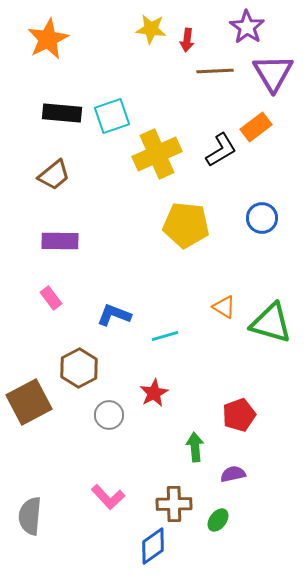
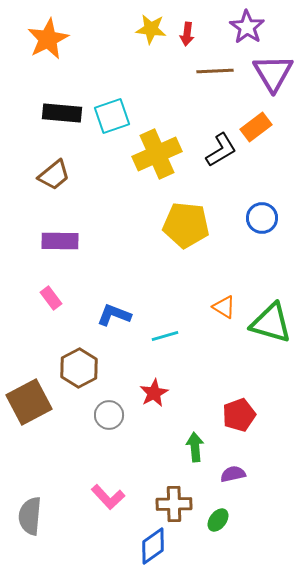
red arrow: moved 6 px up
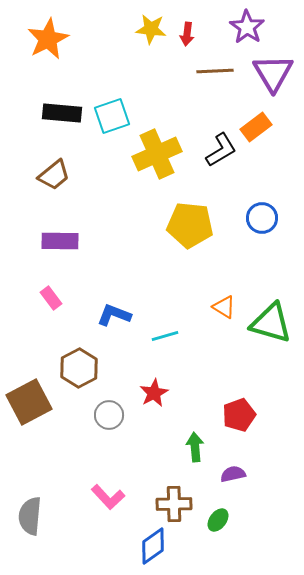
yellow pentagon: moved 4 px right
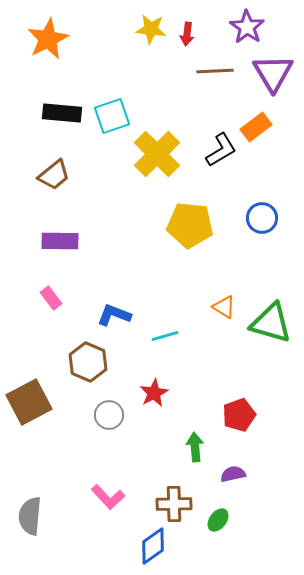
yellow cross: rotated 21 degrees counterclockwise
brown hexagon: moved 9 px right, 6 px up; rotated 9 degrees counterclockwise
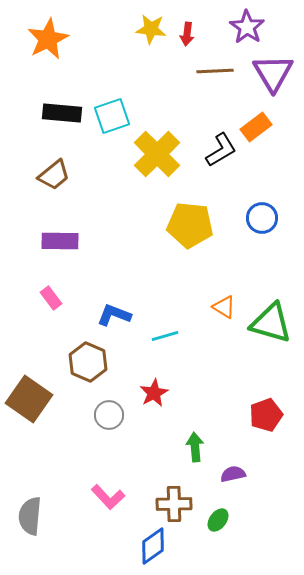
brown square: moved 3 px up; rotated 27 degrees counterclockwise
red pentagon: moved 27 px right
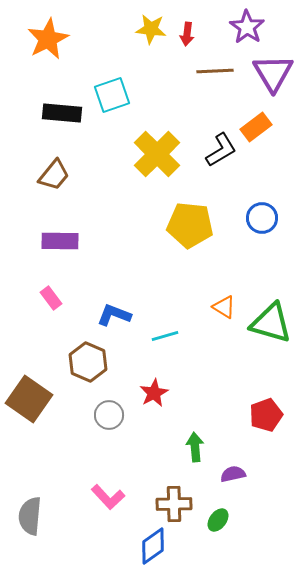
cyan square: moved 21 px up
brown trapezoid: rotated 12 degrees counterclockwise
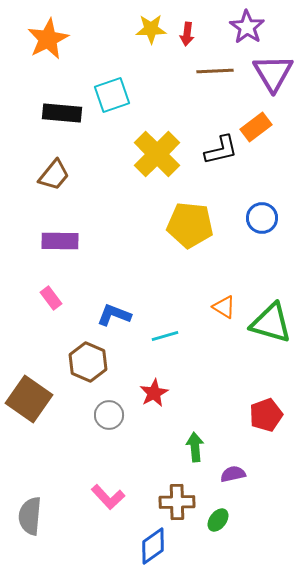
yellow star: rotated 8 degrees counterclockwise
black L-shape: rotated 18 degrees clockwise
brown cross: moved 3 px right, 2 px up
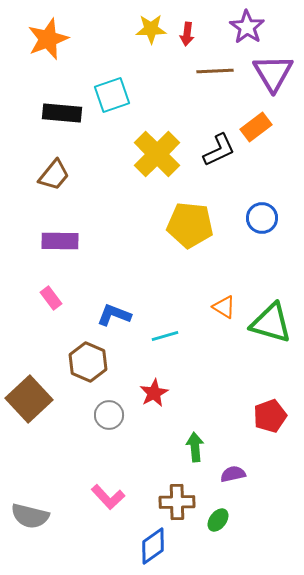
orange star: rotated 6 degrees clockwise
black L-shape: moved 2 px left; rotated 12 degrees counterclockwise
brown square: rotated 12 degrees clockwise
red pentagon: moved 4 px right, 1 px down
gray semicircle: rotated 81 degrees counterclockwise
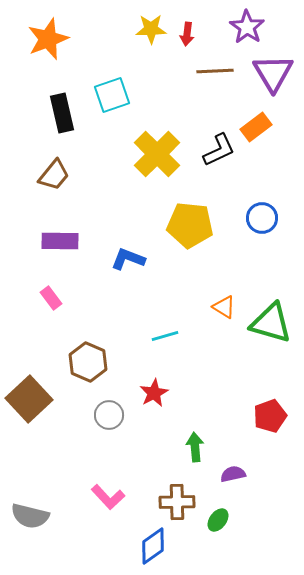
black rectangle: rotated 72 degrees clockwise
blue L-shape: moved 14 px right, 56 px up
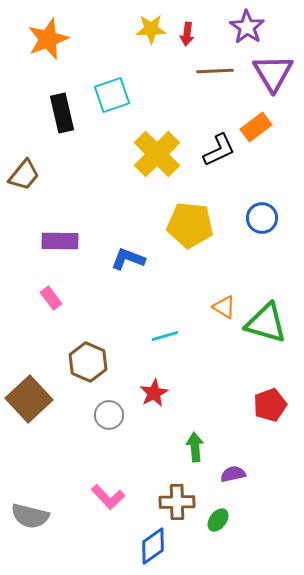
brown trapezoid: moved 30 px left
green triangle: moved 5 px left
red pentagon: moved 11 px up
